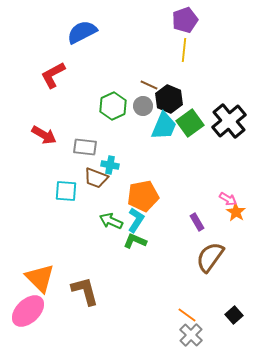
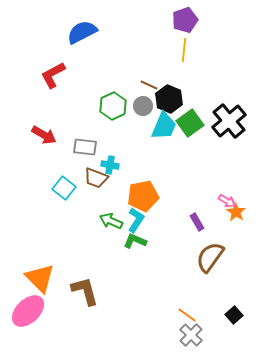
cyan square: moved 2 px left, 3 px up; rotated 35 degrees clockwise
pink arrow: moved 1 px left, 2 px down
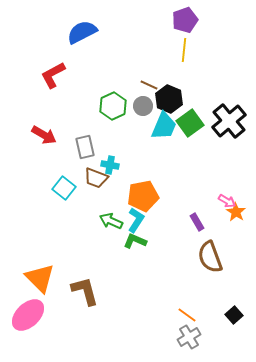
gray rectangle: rotated 70 degrees clockwise
brown semicircle: rotated 56 degrees counterclockwise
pink ellipse: moved 4 px down
gray cross: moved 2 px left, 2 px down; rotated 15 degrees clockwise
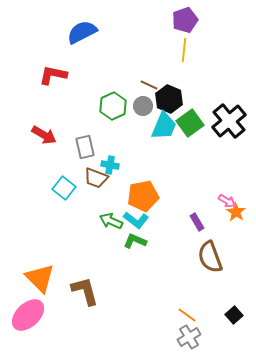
red L-shape: rotated 40 degrees clockwise
cyan L-shape: rotated 95 degrees clockwise
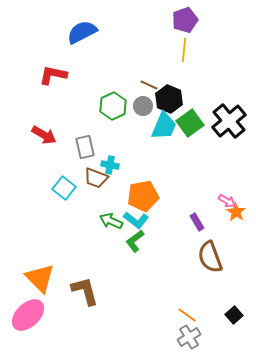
green L-shape: rotated 60 degrees counterclockwise
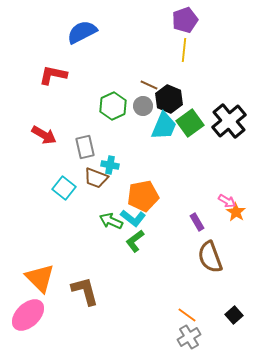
cyan L-shape: moved 3 px left, 2 px up
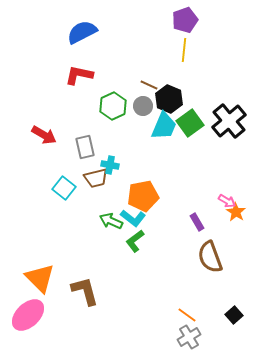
red L-shape: moved 26 px right
brown trapezoid: rotated 35 degrees counterclockwise
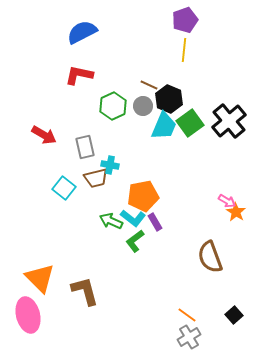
purple rectangle: moved 42 px left
pink ellipse: rotated 60 degrees counterclockwise
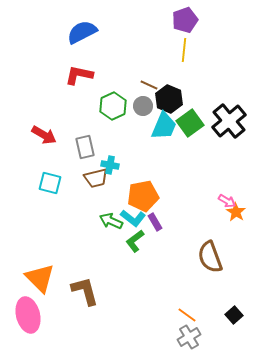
cyan square: moved 14 px left, 5 px up; rotated 25 degrees counterclockwise
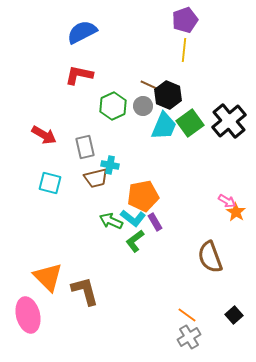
black hexagon: moved 1 px left, 4 px up
orange triangle: moved 8 px right, 1 px up
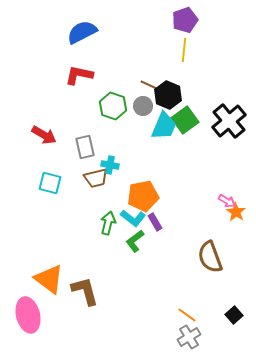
green hexagon: rotated 16 degrees counterclockwise
green square: moved 5 px left, 3 px up
green arrow: moved 3 px left, 2 px down; rotated 80 degrees clockwise
orange triangle: moved 1 px right, 2 px down; rotated 8 degrees counterclockwise
